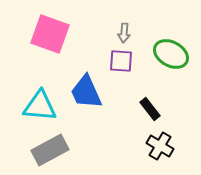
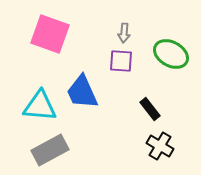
blue trapezoid: moved 4 px left
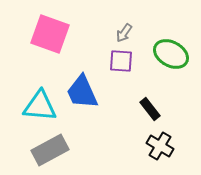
gray arrow: rotated 30 degrees clockwise
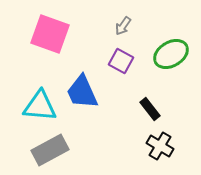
gray arrow: moved 1 px left, 7 px up
green ellipse: rotated 60 degrees counterclockwise
purple square: rotated 25 degrees clockwise
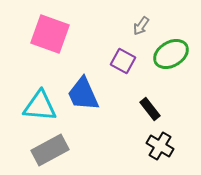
gray arrow: moved 18 px right
purple square: moved 2 px right
blue trapezoid: moved 1 px right, 2 px down
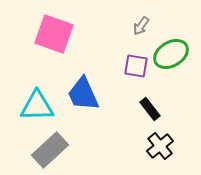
pink square: moved 4 px right
purple square: moved 13 px right, 5 px down; rotated 20 degrees counterclockwise
cyan triangle: moved 3 px left; rotated 6 degrees counterclockwise
black cross: rotated 20 degrees clockwise
gray rectangle: rotated 15 degrees counterclockwise
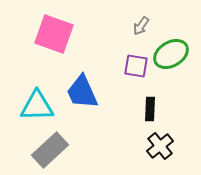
blue trapezoid: moved 1 px left, 2 px up
black rectangle: rotated 40 degrees clockwise
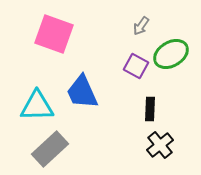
purple square: rotated 20 degrees clockwise
black cross: moved 1 px up
gray rectangle: moved 1 px up
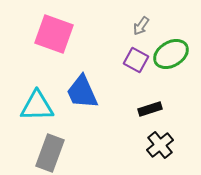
purple square: moved 6 px up
black rectangle: rotated 70 degrees clockwise
gray rectangle: moved 4 px down; rotated 27 degrees counterclockwise
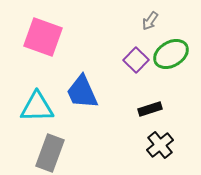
gray arrow: moved 9 px right, 5 px up
pink square: moved 11 px left, 3 px down
purple square: rotated 15 degrees clockwise
cyan triangle: moved 1 px down
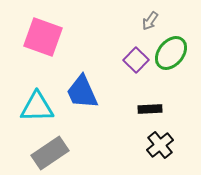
green ellipse: moved 1 px up; rotated 20 degrees counterclockwise
black rectangle: rotated 15 degrees clockwise
gray rectangle: rotated 36 degrees clockwise
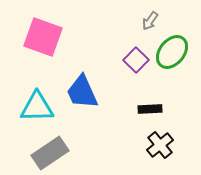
green ellipse: moved 1 px right, 1 px up
